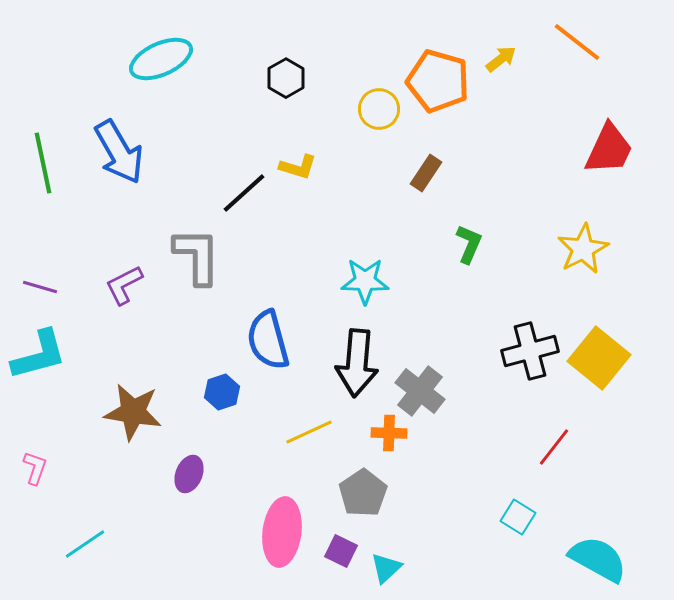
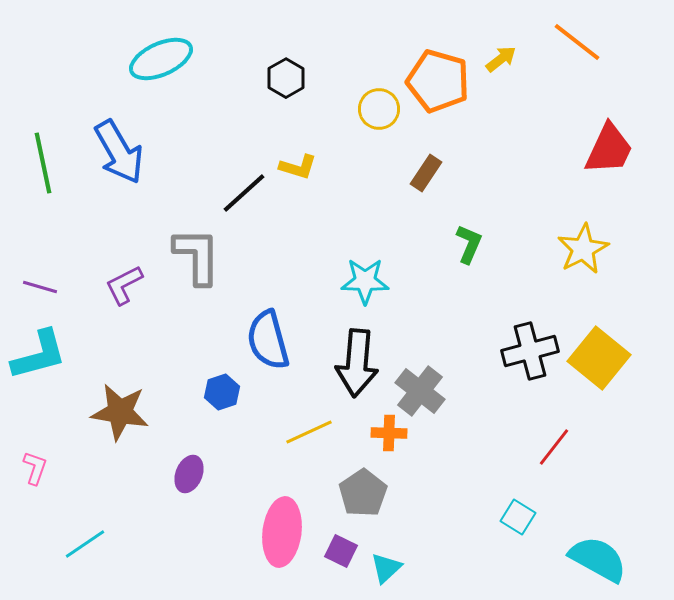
brown star: moved 13 px left
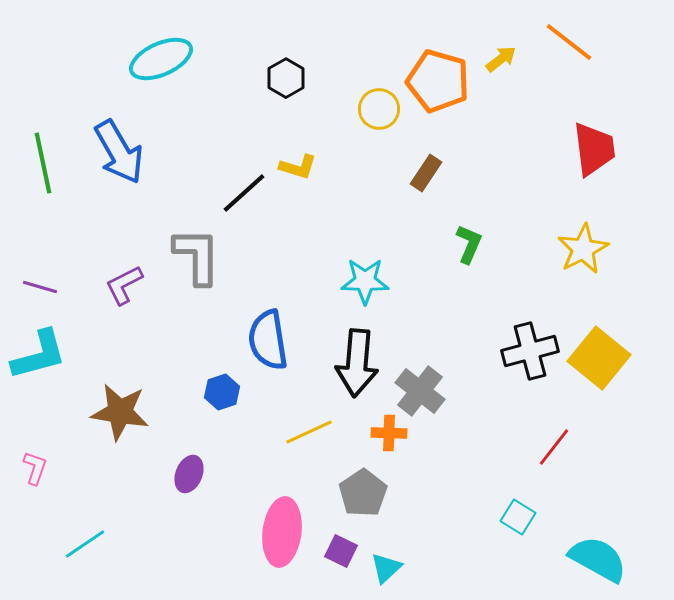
orange line: moved 8 px left
red trapezoid: moved 15 px left; rotated 32 degrees counterclockwise
blue semicircle: rotated 6 degrees clockwise
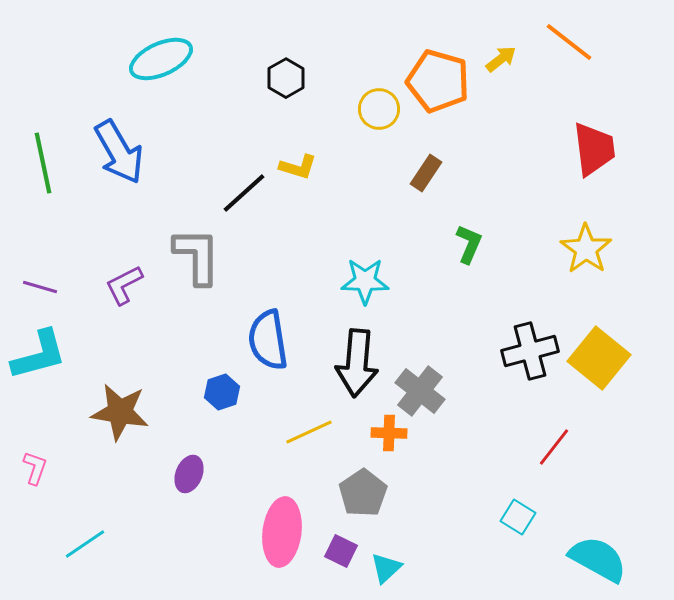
yellow star: moved 3 px right; rotated 9 degrees counterclockwise
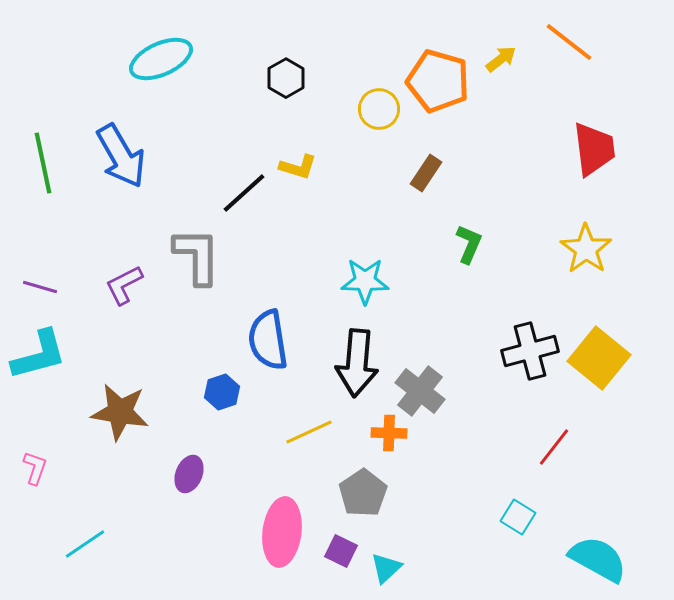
blue arrow: moved 2 px right, 4 px down
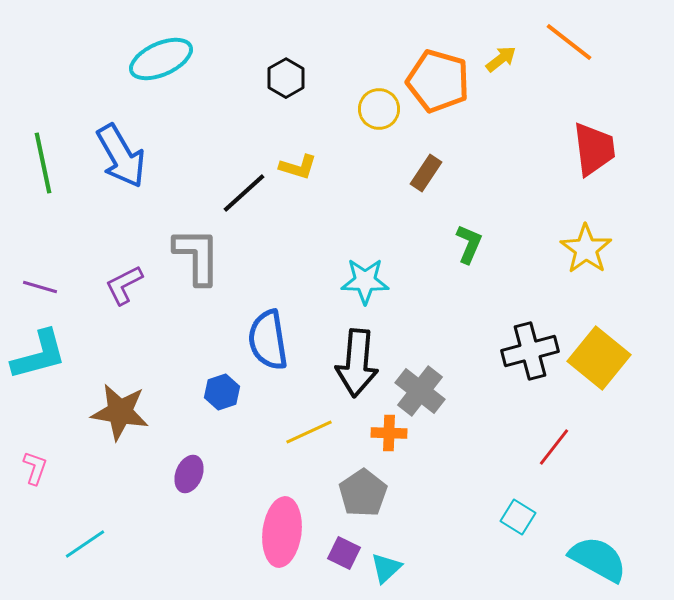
purple square: moved 3 px right, 2 px down
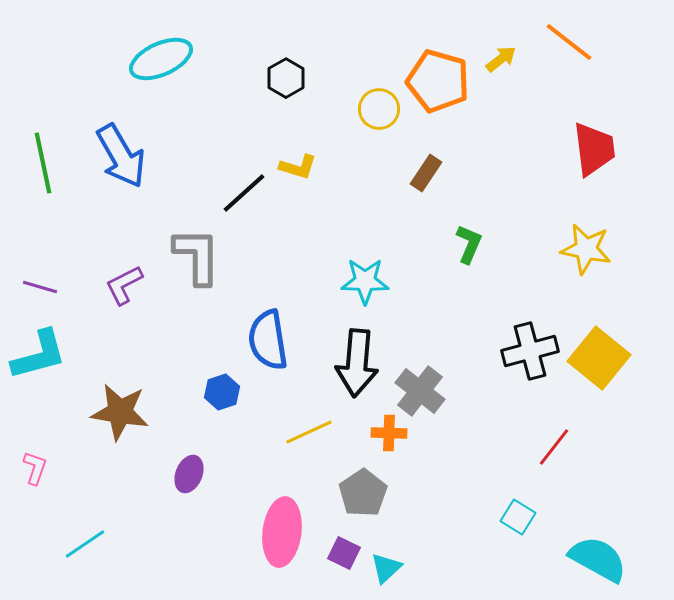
yellow star: rotated 24 degrees counterclockwise
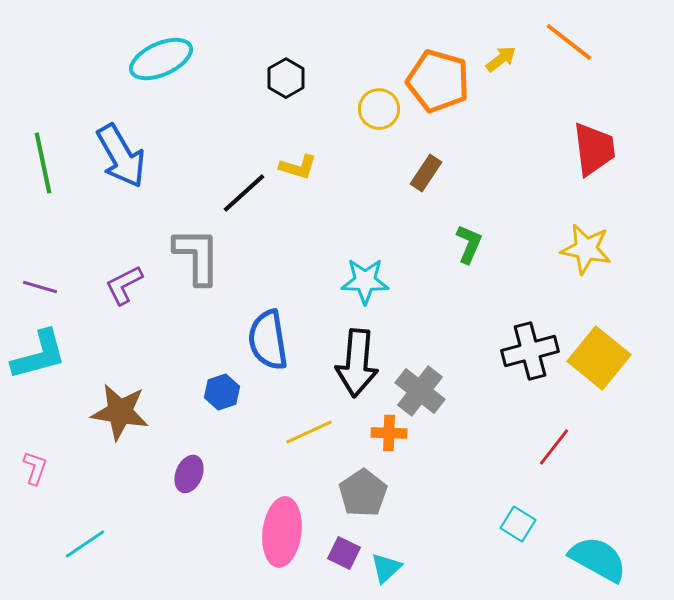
cyan square: moved 7 px down
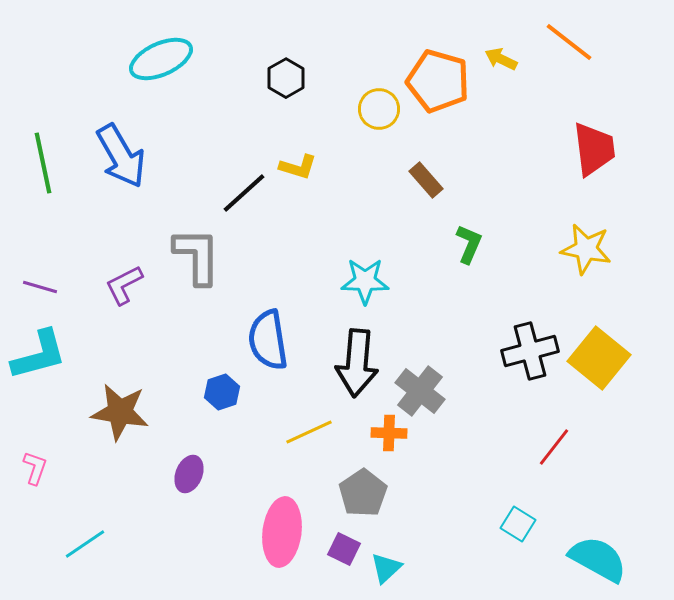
yellow arrow: rotated 116 degrees counterclockwise
brown rectangle: moved 7 px down; rotated 75 degrees counterclockwise
purple square: moved 4 px up
